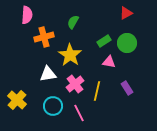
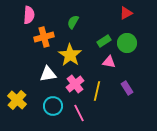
pink semicircle: moved 2 px right
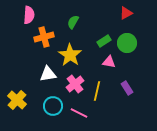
pink line: rotated 36 degrees counterclockwise
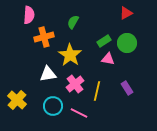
pink triangle: moved 1 px left, 3 px up
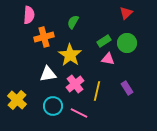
red triangle: rotated 16 degrees counterclockwise
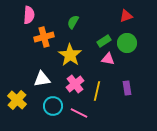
red triangle: moved 3 px down; rotated 24 degrees clockwise
white triangle: moved 6 px left, 5 px down
purple rectangle: rotated 24 degrees clockwise
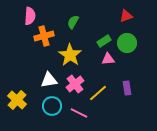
pink semicircle: moved 1 px right, 1 px down
orange cross: moved 1 px up
pink triangle: rotated 16 degrees counterclockwise
white triangle: moved 7 px right, 1 px down
yellow line: moved 1 px right, 2 px down; rotated 36 degrees clockwise
cyan circle: moved 1 px left
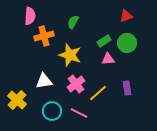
yellow star: rotated 15 degrees counterclockwise
white triangle: moved 5 px left, 1 px down
pink cross: moved 1 px right
cyan circle: moved 5 px down
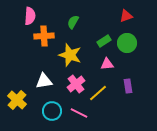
orange cross: rotated 12 degrees clockwise
pink triangle: moved 1 px left, 5 px down
purple rectangle: moved 1 px right, 2 px up
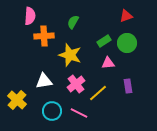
pink triangle: moved 1 px right, 1 px up
